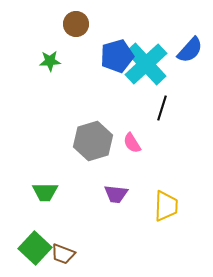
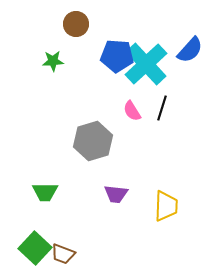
blue pentagon: rotated 20 degrees clockwise
green star: moved 3 px right
pink semicircle: moved 32 px up
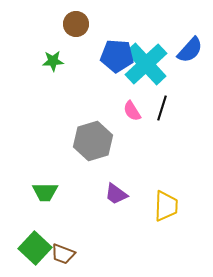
purple trapezoid: rotated 30 degrees clockwise
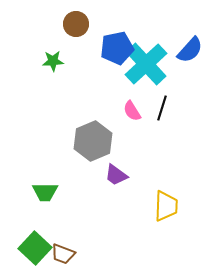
blue pentagon: moved 8 px up; rotated 16 degrees counterclockwise
gray hexagon: rotated 6 degrees counterclockwise
purple trapezoid: moved 19 px up
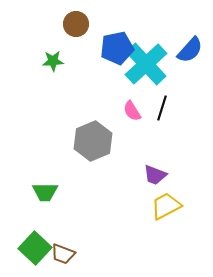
purple trapezoid: moved 39 px right; rotated 15 degrees counterclockwise
yellow trapezoid: rotated 120 degrees counterclockwise
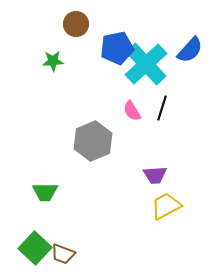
purple trapezoid: rotated 25 degrees counterclockwise
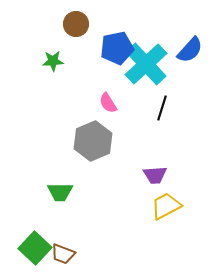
pink semicircle: moved 24 px left, 8 px up
green trapezoid: moved 15 px right
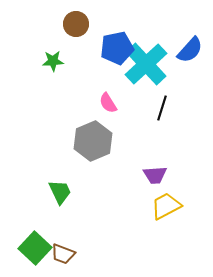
green trapezoid: rotated 116 degrees counterclockwise
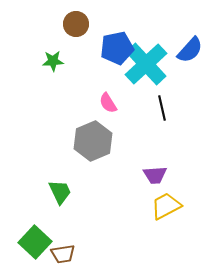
black line: rotated 30 degrees counterclockwise
green square: moved 6 px up
brown trapezoid: rotated 30 degrees counterclockwise
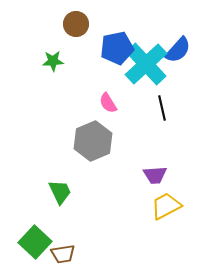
blue semicircle: moved 12 px left
